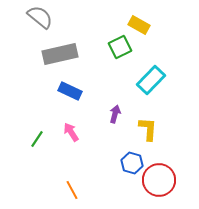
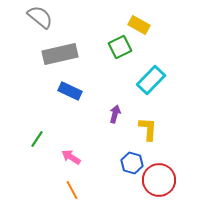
pink arrow: moved 25 px down; rotated 24 degrees counterclockwise
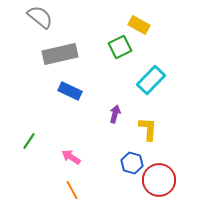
green line: moved 8 px left, 2 px down
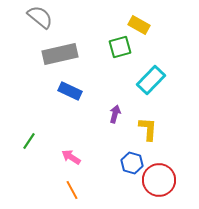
green square: rotated 10 degrees clockwise
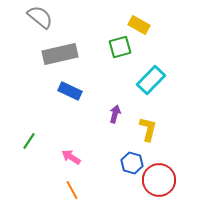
yellow L-shape: rotated 10 degrees clockwise
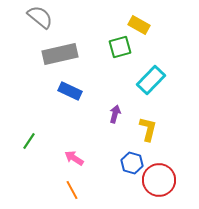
pink arrow: moved 3 px right, 1 px down
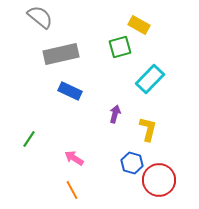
gray rectangle: moved 1 px right
cyan rectangle: moved 1 px left, 1 px up
green line: moved 2 px up
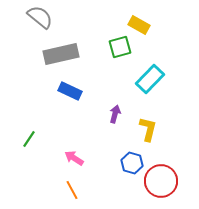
red circle: moved 2 px right, 1 px down
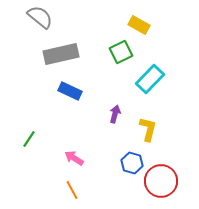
green square: moved 1 px right, 5 px down; rotated 10 degrees counterclockwise
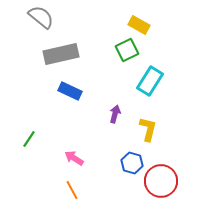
gray semicircle: moved 1 px right
green square: moved 6 px right, 2 px up
cyan rectangle: moved 2 px down; rotated 12 degrees counterclockwise
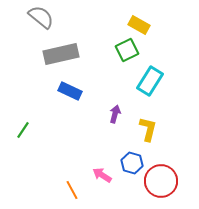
green line: moved 6 px left, 9 px up
pink arrow: moved 28 px right, 17 px down
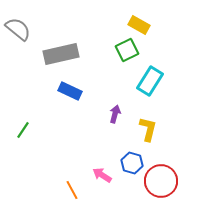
gray semicircle: moved 23 px left, 12 px down
